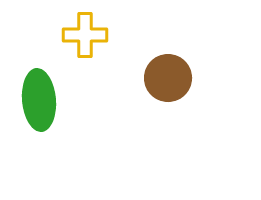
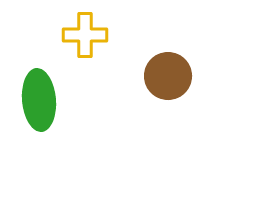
brown circle: moved 2 px up
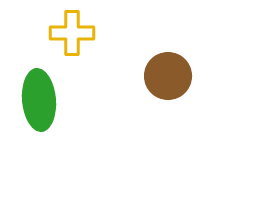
yellow cross: moved 13 px left, 2 px up
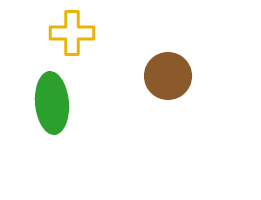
green ellipse: moved 13 px right, 3 px down
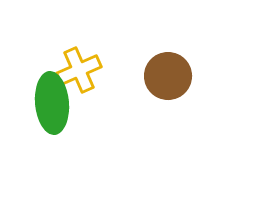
yellow cross: moved 7 px right, 37 px down; rotated 24 degrees counterclockwise
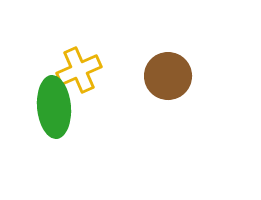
green ellipse: moved 2 px right, 4 px down
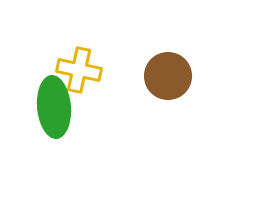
yellow cross: rotated 36 degrees clockwise
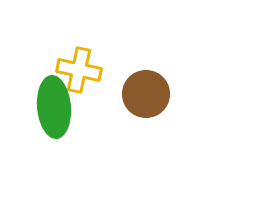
brown circle: moved 22 px left, 18 px down
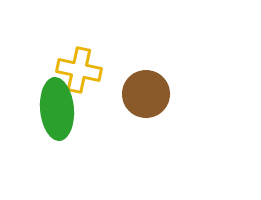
green ellipse: moved 3 px right, 2 px down
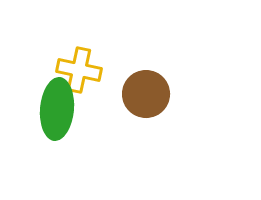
green ellipse: rotated 10 degrees clockwise
